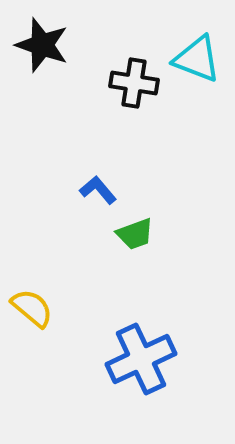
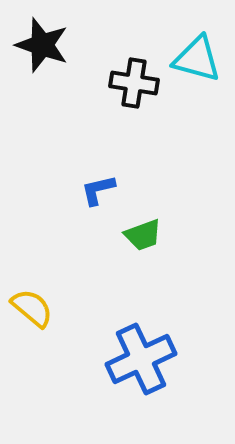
cyan triangle: rotated 6 degrees counterclockwise
blue L-shape: rotated 63 degrees counterclockwise
green trapezoid: moved 8 px right, 1 px down
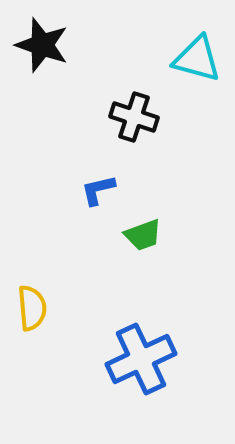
black cross: moved 34 px down; rotated 9 degrees clockwise
yellow semicircle: rotated 45 degrees clockwise
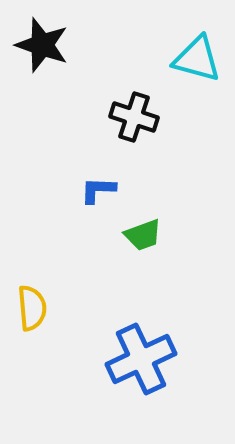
blue L-shape: rotated 15 degrees clockwise
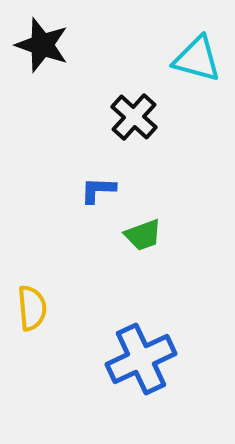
black cross: rotated 24 degrees clockwise
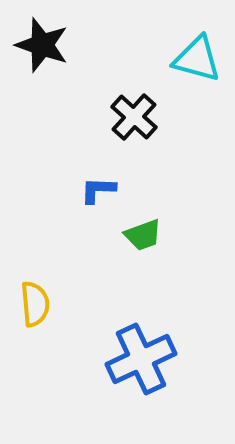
yellow semicircle: moved 3 px right, 4 px up
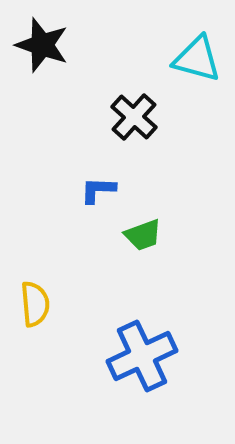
blue cross: moved 1 px right, 3 px up
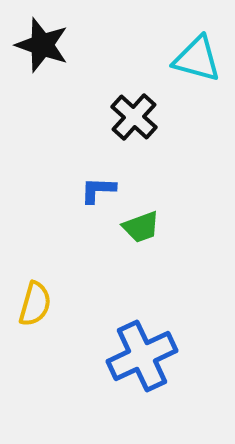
green trapezoid: moved 2 px left, 8 px up
yellow semicircle: rotated 21 degrees clockwise
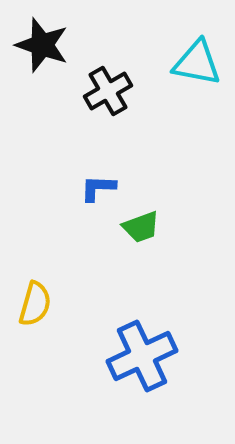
cyan triangle: moved 4 px down; rotated 4 degrees counterclockwise
black cross: moved 26 px left, 26 px up; rotated 18 degrees clockwise
blue L-shape: moved 2 px up
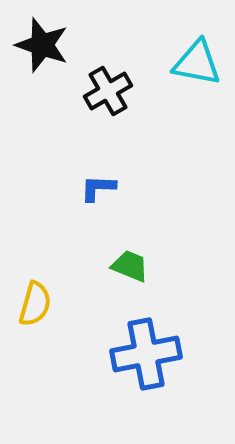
green trapezoid: moved 11 px left, 39 px down; rotated 138 degrees counterclockwise
blue cross: moved 4 px right, 2 px up; rotated 14 degrees clockwise
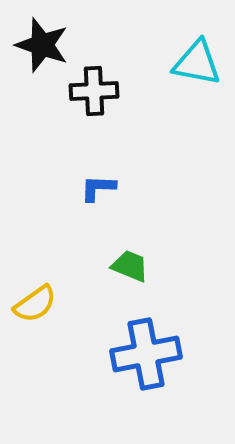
black cross: moved 14 px left; rotated 27 degrees clockwise
yellow semicircle: rotated 39 degrees clockwise
